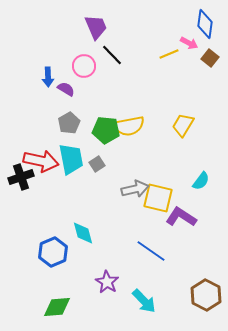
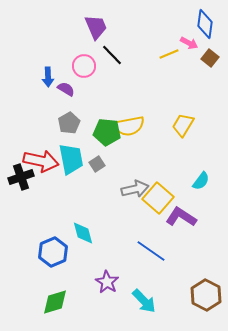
green pentagon: moved 1 px right, 2 px down
yellow square: rotated 28 degrees clockwise
green diamond: moved 2 px left, 5 px up; rotated 12 degrees counterclockwise
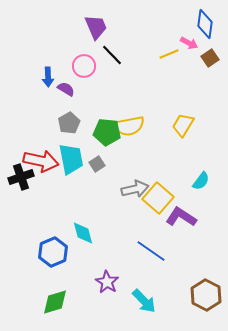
brown square: rotated 18 degrees clockwise
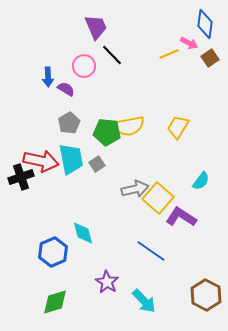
yellow trapezoid: moved 5 px left, 2 px down
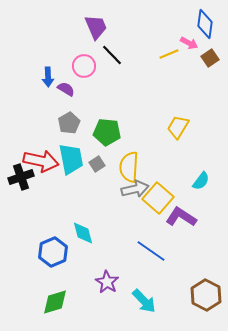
yellow semicircle: moved 41 px down; rotated 104 degrees clockwise
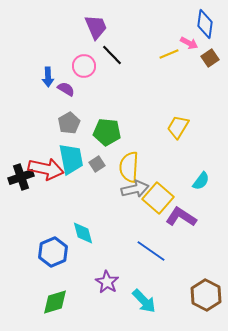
red arrow: moved 5 px right, 8 px down
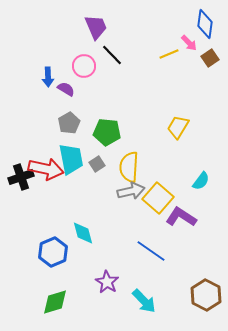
pink arrow: rotated 18 degrees clockwise
gray arrow: moved 4 px left, 2 px down
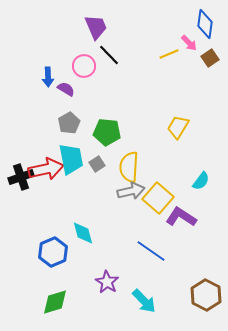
black line: moved 3 px left
red arrow: rotated 24 degrees counterclockwise
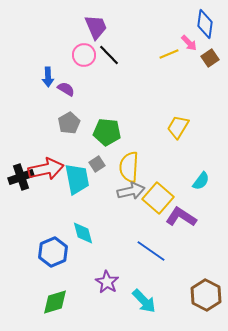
pink circle: moved 11 px up
cyan trapezoid: moved 6 px right, 20 px down
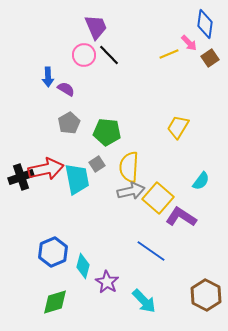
cyan diamond: moved 33 px down; rotated 30 degrees clockwise
